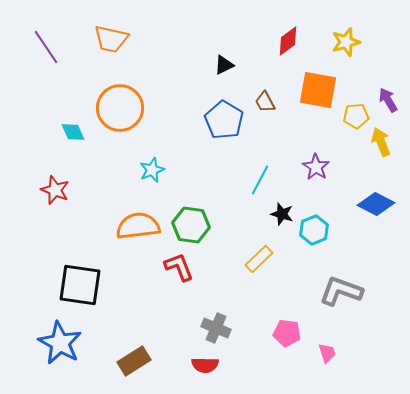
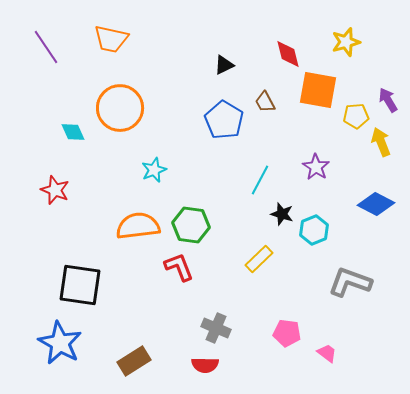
red diamond: moved 13 px down; rotated 68 degrees counterclockwise
cyan star: moved 2 px right
gray L-shape: moved 9 px right, 9 px up
pink trapezoid: rotated 35 degrees counterclockwise
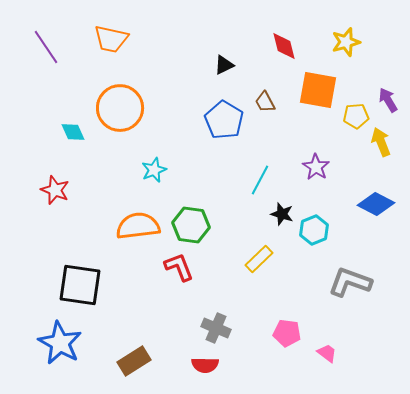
red diamond: moved 4 px left, 8 px up
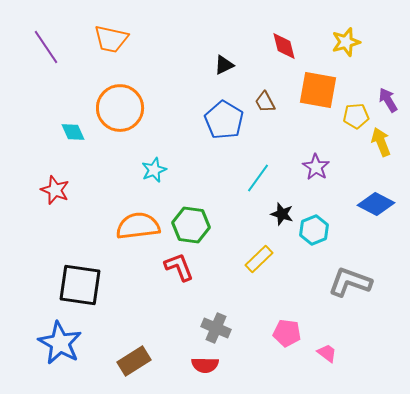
cyan line: moved 2 px left, 2 px up; rotated 8 degrees clockwise
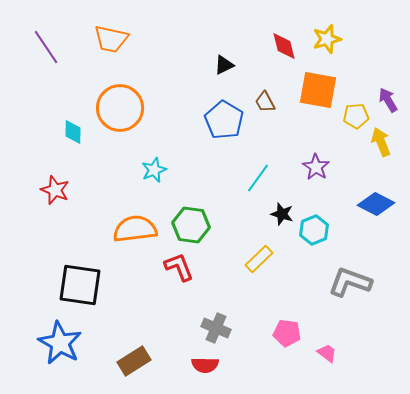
yellow star: moved 19 px left, 3 px up
cyan diamond: rotated 25 degrees clockwise
orange semicircle: moved 3 px left, 3 px down
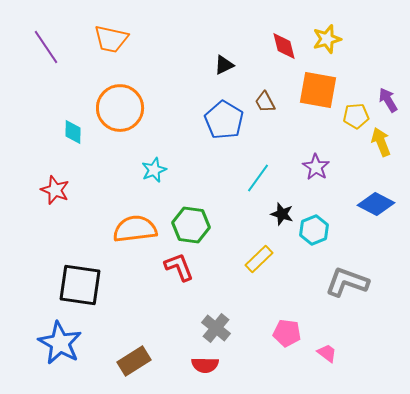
gray L-shape: moved 3 px left
gray cross: rotated 16 degrees clockwise
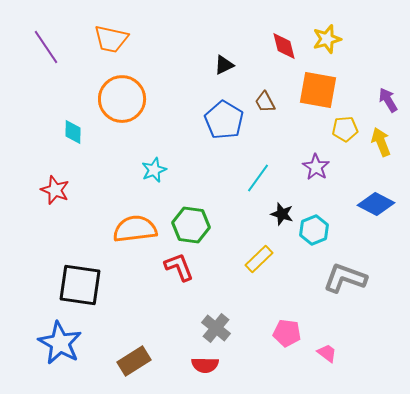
orange circle: moved 2 px right, 9 px up
yellow pentagon: moved 11 px left, 13 px down
gray L-shape: moved 2 px left, 4 px up
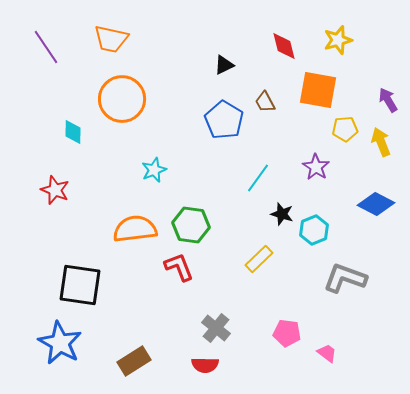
yellow star: moved 11 px right, 1 px down
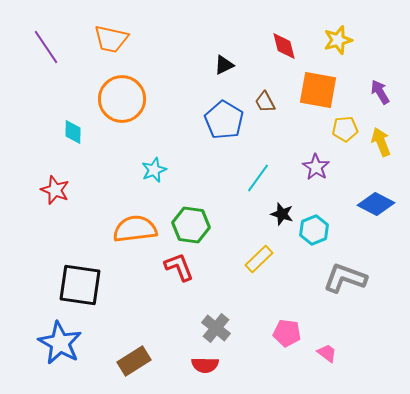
purple arrow: moved 8 px left, 8 px up
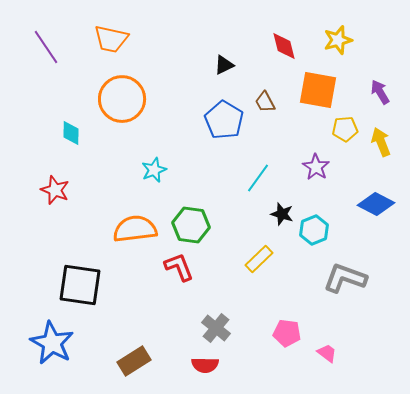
cyan diamond: moved 2 px left, 1 px down
blue star: moved 8 px left
